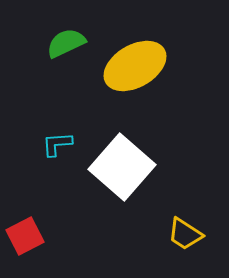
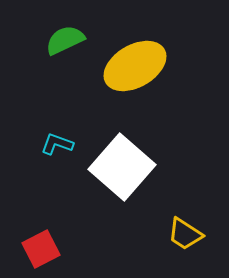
green semicircle: moved 1 px left, 3 px up
cyan L-shape: rotated 24 degrees clockwise
red square: moved 16 px right, 13 px down
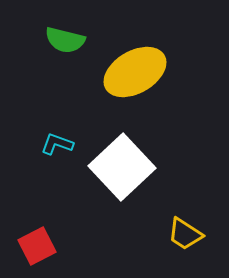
green semicircle: rotated 141 degrees counterclockwise
yellow ellipse: moved 6 px down
white square: rotated 6 degrees clockwise
red square: moved 4 px left, 3 px up
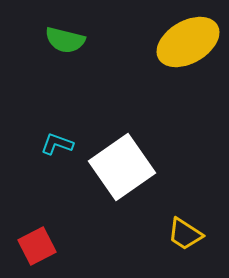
yellow ellipse: moved 53 px right, 30 px up
white square: rotated 8 degrees clockwise
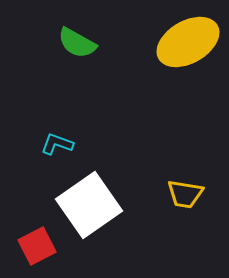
green semicircle: moved 12 px right, 3 px down; rotated 15 degrees clockwise
white square: moved 33 px left, 38 px down
yellow trapezoid: moved 40 px up; rotated 24 degrees counterclockwise
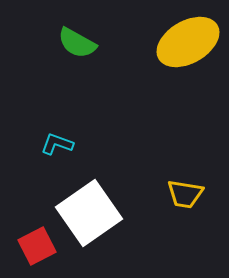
white square: moved 8 px down
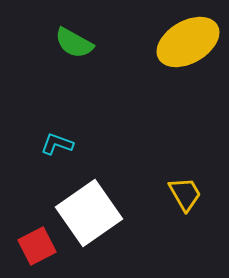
green semicircle: moved 3 px left
yellow trapezoid: rotated 129 degrees counterclockwise
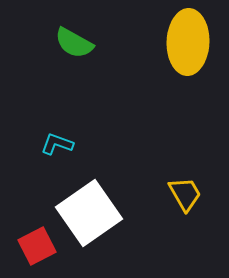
yellow ellipse: rotated 58 degrees counterclockwise
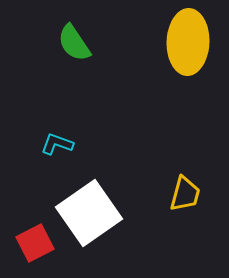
green semicircle: rotated 27 degrees clockwise
yellow trapezoid: rotated 45 degrees clockwise
red square: moved 2 px left, 3 px up
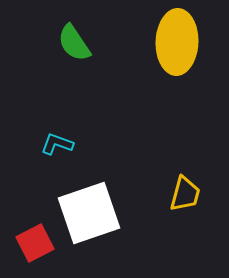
yellow ellipse: moved 11 px left
white square: rotated 16 degrees clockwise
